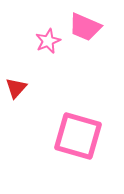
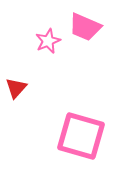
pink square: moved 3 px right
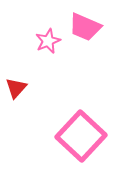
pink square: rotated 27 degrees clockwise
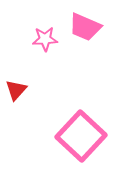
pink star: moved 3 px left, 2 px up; rotated 20 degrees clockwise
red triangle: moved 2 px down
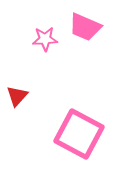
red triangle: moved 1 px right, 6 px down
pink square: moved 2 px left, 2 px up; rotated 15 degrees counterclockwise
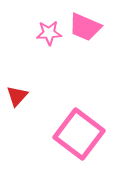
pink star: moved 4 px right, 6 px up
pink square: rotated 9 degrees clockwise
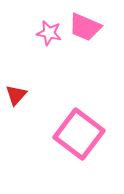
pink star: rotated 15 degrees clockwise
red triangle: moved 1 px left, 1 px up
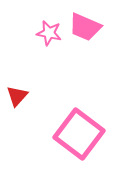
red triangle: moved 1 px right, 1 px down
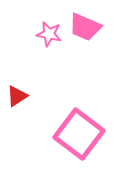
pink star: moved 1 px down
red triangle: rotated 15 degrees clockwise
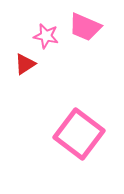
pink star: moved 3 px left, 2 px down
red triangle: moved 8 px right, 32 px up
